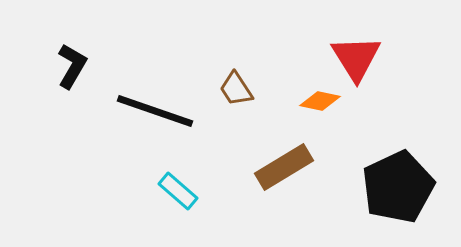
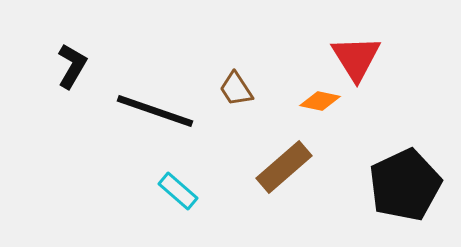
brown rectangle: rotated 10 degrees counterclockwise
black pentagon: moved 7 px right, 2 px up
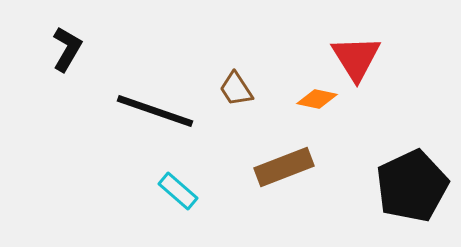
black L-shape: moved 5 px left, 17 px up
orange diamond: moved 3 px left, 2 px up
brown rectangle: rotated 20 degrees clockwise
black pentagon: moved 7 px right, 1 px down
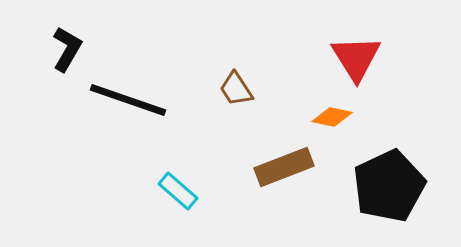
orange diamond: moved 15 px right, 18 px down
black line: moved 27 px left, 11 px up
black pentagon: moved 23 px left
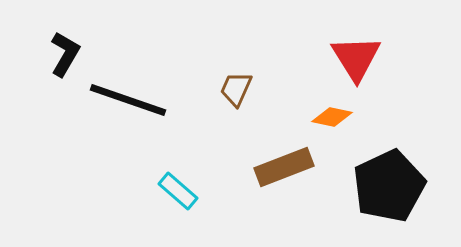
black L-shape: moved 2 px left, 5 px down
brown trapezoid: rotated 57 degrees clockwise
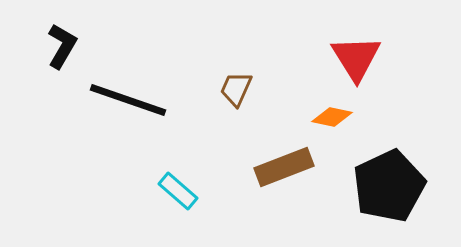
black L-shape: moved 3 px left, 8 px up
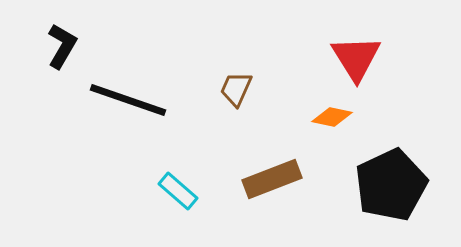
brown rectangle: moved 12 px left, 12 px down
black pentagon: moved 2 px right, 1 px up
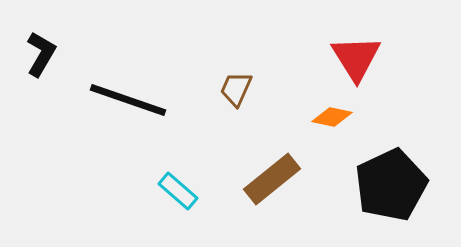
black L-shape: moved 21 px left, 8 px down
brown rectangle: rotated 18 degrees counterclockwise
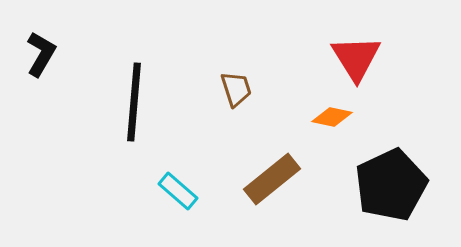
brown trapezoid: rotated 138 degrees clockwise
black line: moved 6 px right, 2 px down; rotated 76 degrees clockwise
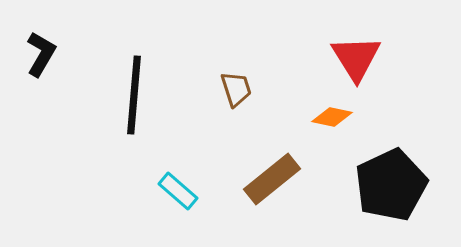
black line: moved 7 px up
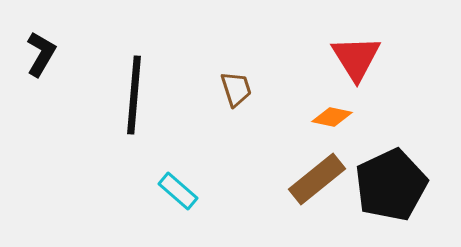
brown rectangle: moved 45 px right
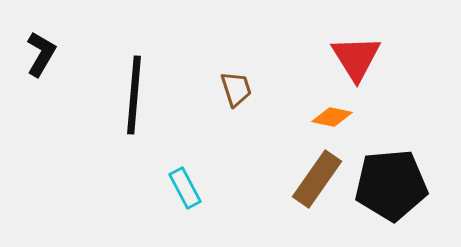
brown rectangle: rotated 16 degrees counterclockwise
black pentagon: rotated 20 degrees clockwise
cyan rectangle: moved 7 px right, 3 px up; rotated 21 degrees clockwise
